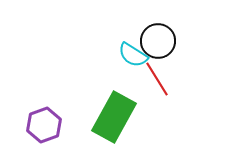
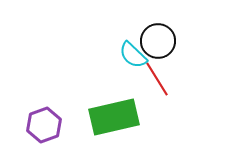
cyan semicircle: rotated 12 degrees clockwise
green rectangle: rotated 48 degrees clockwise
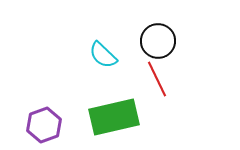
cyan semicircle: moved 30 px left
red line: rotated 6 degrees clockwise
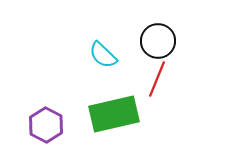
red line: rotated 48 degrees clockwise
green rectangle: moved 3 px up
purple hexagon: moved 2 px right; rotated 12 degrees counterclockwise
